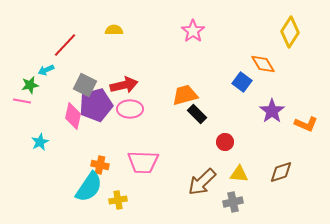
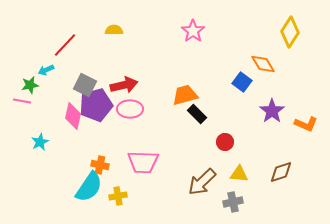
yellow cross: moved 4 px up
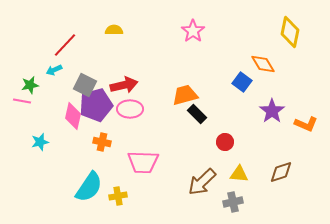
yellow diamond: rotated 20 degrees counterclockwise
cyan arrow: moved 8 px right
cyan star: rotated 12 degrees clockwise
orange cross: moved 2 px right, 23 px up
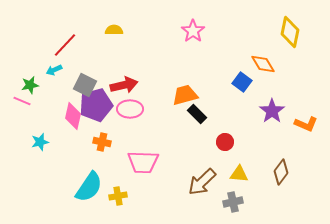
pink line: rotated 12 degrees clockwise
brown diamond: rotated 35 degrees counterclockwise
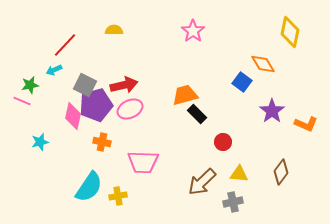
pink ellipse: rotated 25 degrees counterclockwise
red circle: moved 2 px left
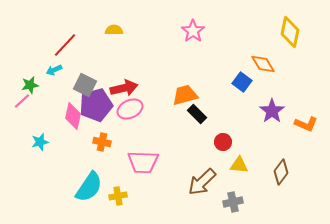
red arrow: moved 3 px down
pink line: rotated 66 degrees counterclockwise
yellow triangle: moved 9 px up
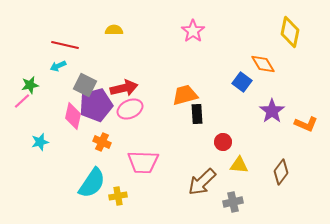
red line: rotated 60 degrees clockwise
cyan arrow: moved 4 px right, 4 px up
black rectangle: rotated 42 degrees clockwise
orange cross: rotated 12 degrees clockwise
cyan semicircle: moved 3 px right, 4 px up
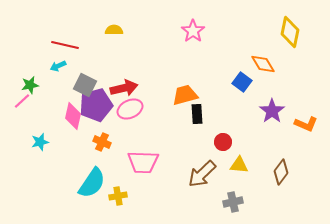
brown arrow: moved 8 px up
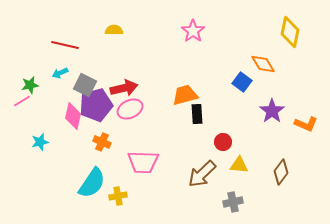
cyan arrow: moved 2 px right, 7 px down
pink line: rotated 12 degrees clockwise
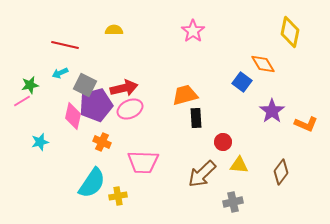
black rectangle: moved 1 px left, 4 px down
